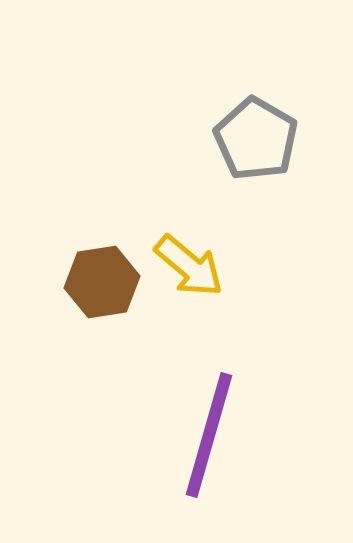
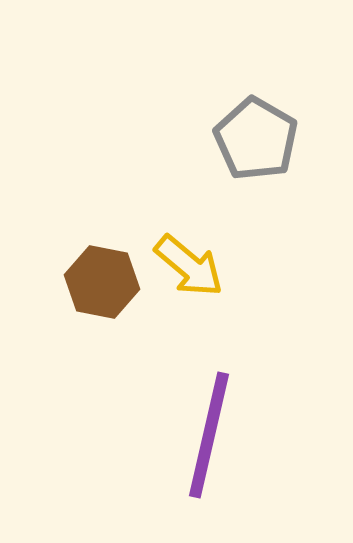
brown hexagon: rotated 20 degrees clockwise
purple line: rotated 3 degrees counterclockwise
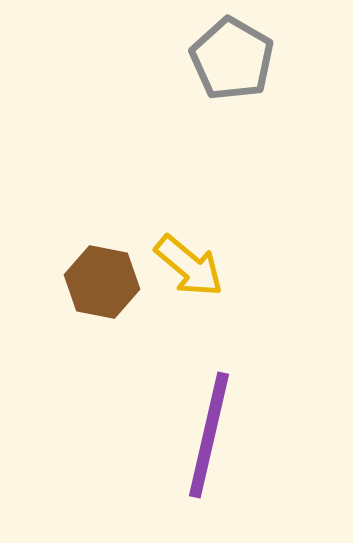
gray pentagon: moved 24 px left, 80 px up
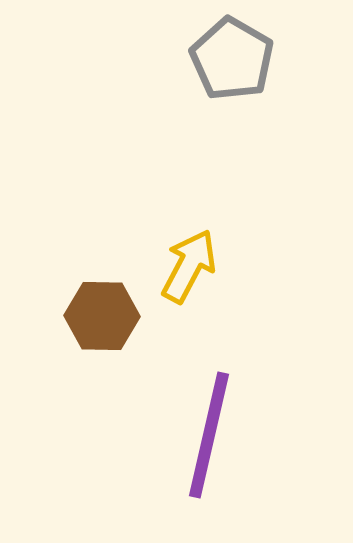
yellow arrow: rotated 102 degrees counterclockwise
brown hexagon: moved 34 px down; rotated 10 degrees counterclockwise
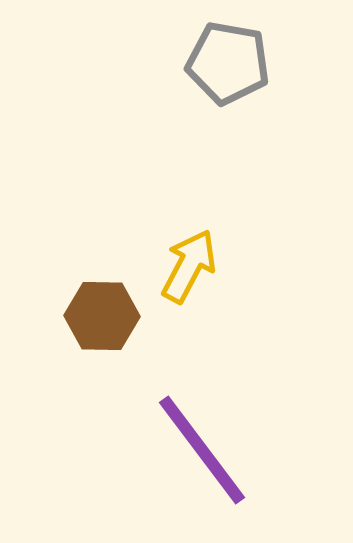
gray pentagon: moved 4 px left, 4 px down; rotated 20 degrees counterclockwise
purple line: moved 7 px left, 15 px down; rotated 50 degrees counterclockwise
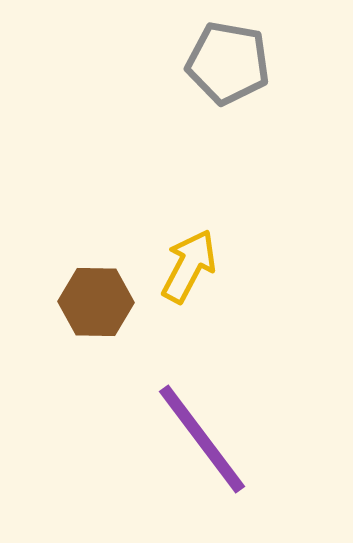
brown hexagon: moved 6 px left, 14 px up
purple line: moved 11 px up
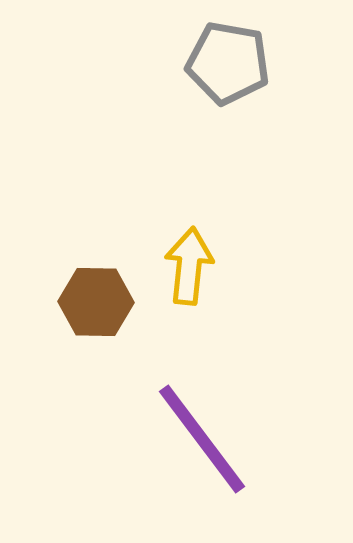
yellow arrow: rotated 22 degrees counterclockwise
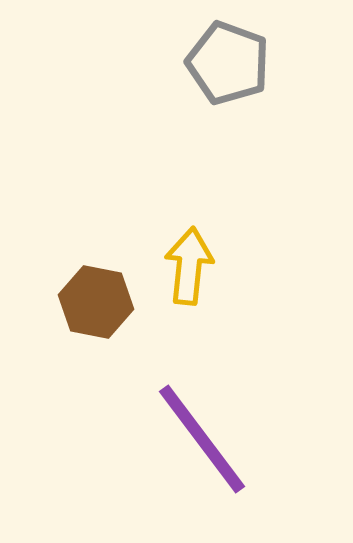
gray pentagon: rotated 10 degrees clockwise
brown hexagon: rotated 10 degrees clockwise
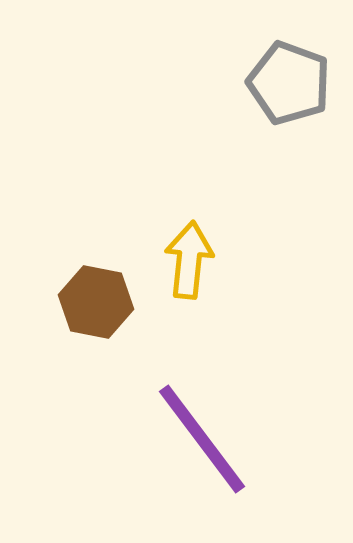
gray pentagon: moved 61 px right, 20 px down
yellow arrow: moved 6 px up
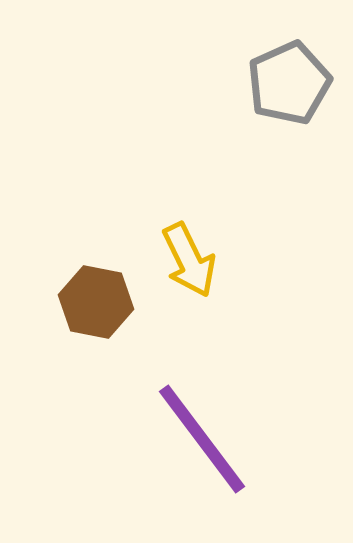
gray pentagon: rotated 28 degrees clockwise
yellow arrow: rotated 148 degrees clockwise
